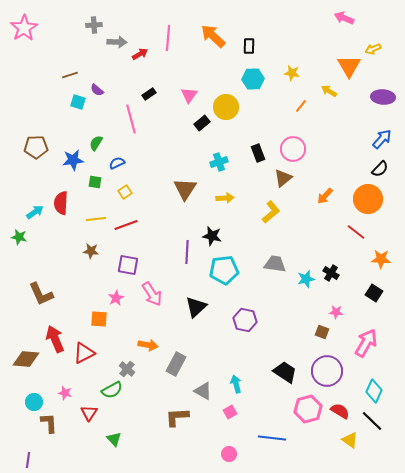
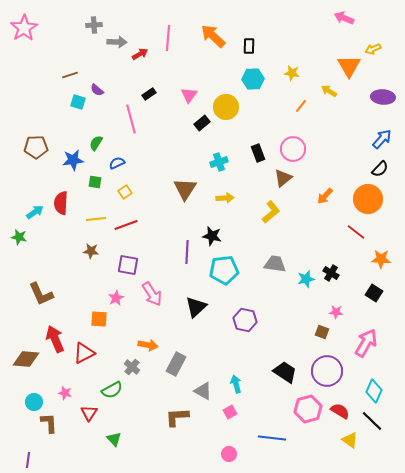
gray cross at (127, 369): moved 5 px right, 2 px up
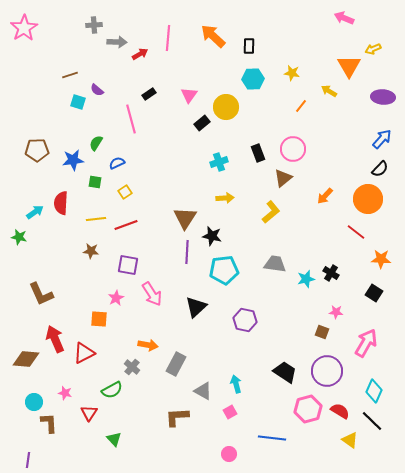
brown pentagon at (36, 147): moved 1 px right, 3 px down
brown triangle at (185, 189): moved 29 px down
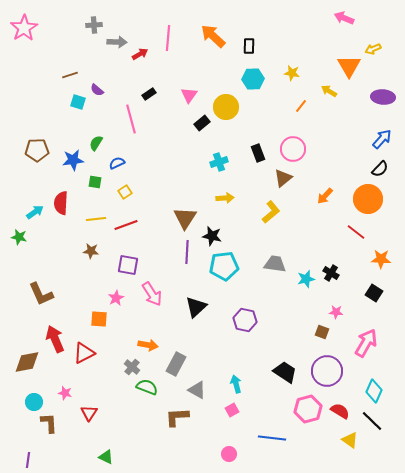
cyan pentagon at (224, 270): moved 4 px up
brown diamond at (26, 359): moved 1 px right, 3 px down; rotated 16 degrees counterclockwise
green semicircle at (112, 390): moved 35 px right, 3 px up; rotated 130 degrees counterclockwise
gray triangle at (203, 391): moved 6 px left, 1 px up
pink square at (230, 412): moved 2 px right, 2 px up
green triangle at (114, 439): moved 8 px left, 18 px down; rotated 21 degrees counterclockwise
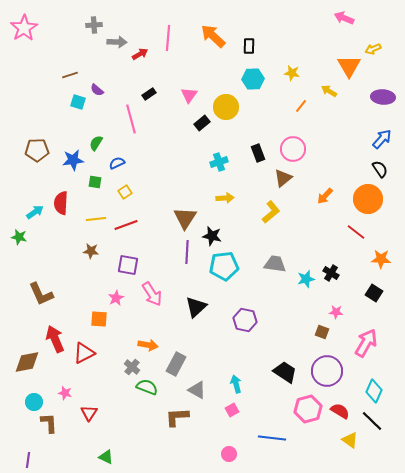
black semicircle at (380, 169): rotated 78 degrees counterclockwise
